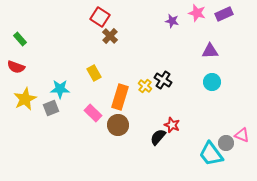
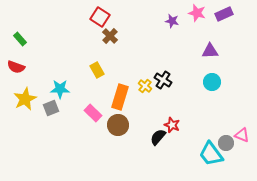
yellow rectangle: moved 3 px right, 3 px up
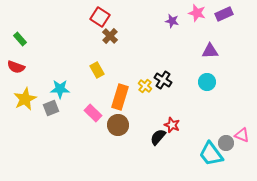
cyan circle: moved 5 px left
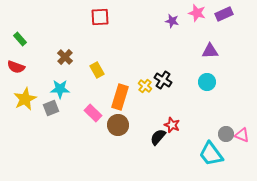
red square: rotated 36 degrees counterclockwise
brown cross: moved 45 px left, 21 px down
gray circle: moved 9 px up
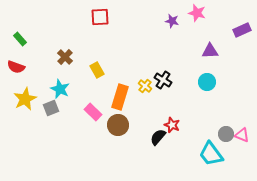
purple rectangle: moved 18 px right, 16 px down
cyan star: rotated 24 degrees clockwise
pink rectangle: moved 1 px up
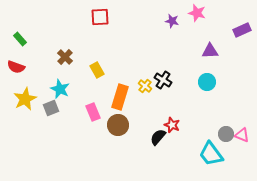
pink rectangle: rotated 24 degrees clockwise
